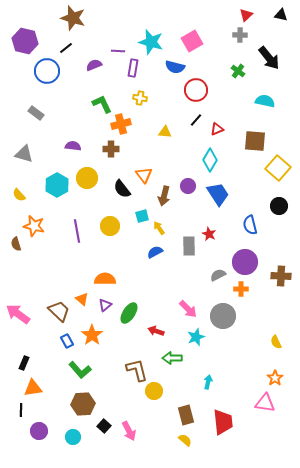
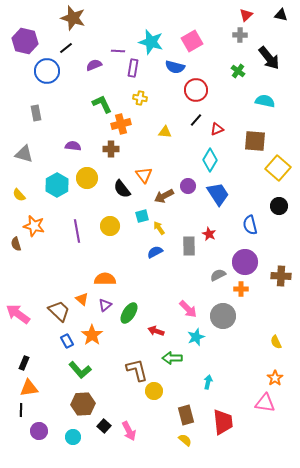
gray rectangle at (36, 113): rotated 42 degrees clockwise
brown arrow at (164, 196): rotated 48 degrees clockwise
orange triangle at (33, 388): moved 4 px left
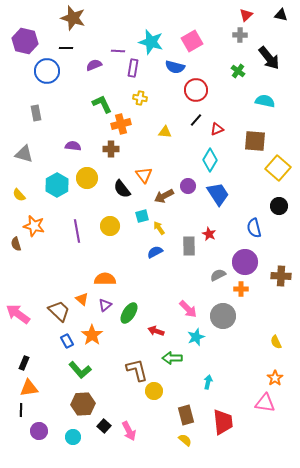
black line at (66, 48): rotated 40 degrees clockwise
blue semicircle at (250, 225): moved 4 px right, 3 px down
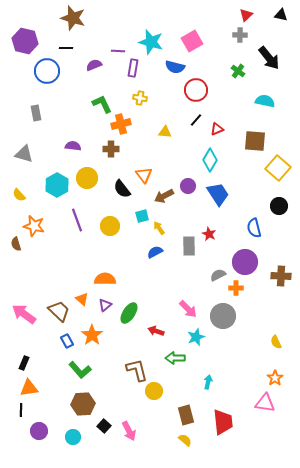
purple line at (77, 231): moved 11 px up; rotated 10 degrees counterclockwise
orange cross at (241, 289): moved 5 px left, 1 px up
pink arrow at (18, 314): moved 6 px right
green arrow at (172, 358): moved 3 px right
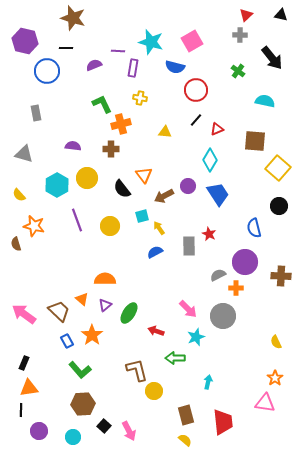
black arrow at (269, 58): moved 3 px right
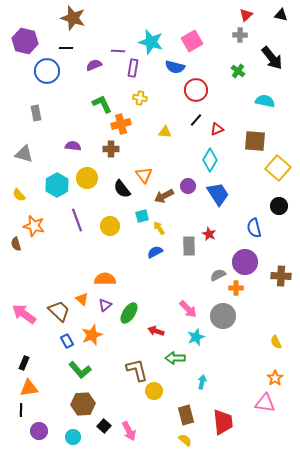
orange star at (92, 335): rotated 15 degrees clockwise
cyan arrow at (208, 382): moved 6 px left
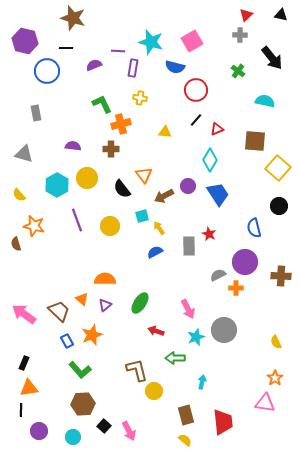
pink arrow at (188, 309): rotated 18 degrees clockwise
green ellipse at (129, 313): moved 11 px right, 10 px up
gray circle at (223, 316): moved 1 px right, 14 px down
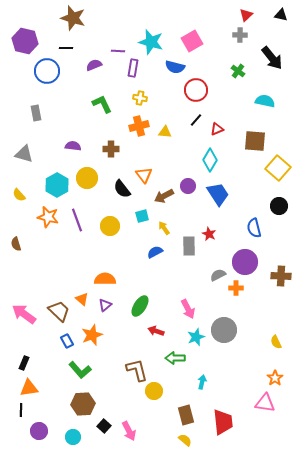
orange cross at (121, 124): moved 18 px right, 2 px down
orange star at (34, 226): moved 14 px right, 9 px up
yellow arrow at (159, 228): moved 5 px right
green ellipse at (140, 303): moved 3 px down
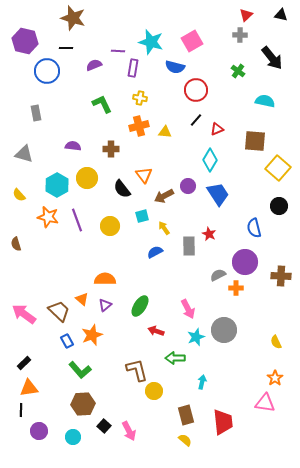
black rectangle at (24, 363): rotated 24 degrees clockwise
